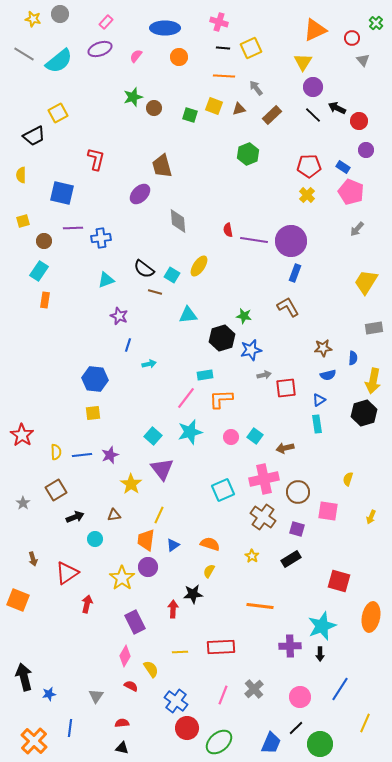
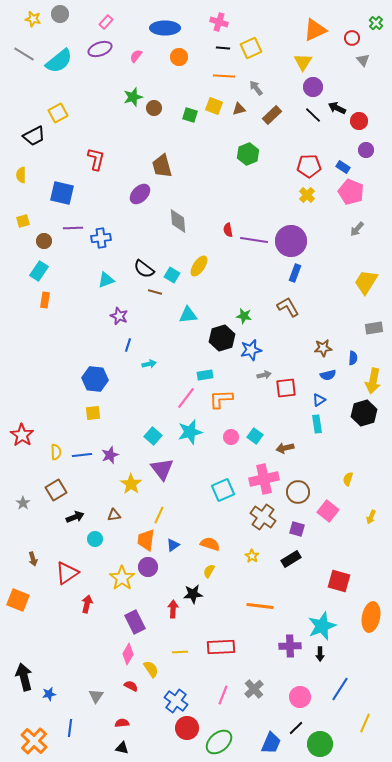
pink square at (328, 511): rotated 30 degrees clockwise
pink diamond at (125, 656): moved 3 px right, 2 px up
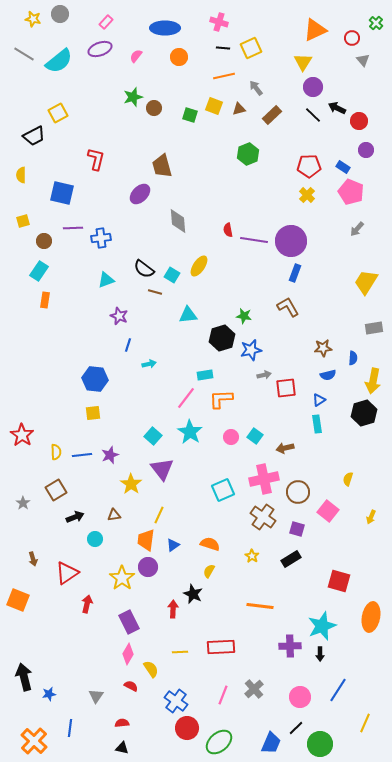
orange line at (224, 76): rotated 15 degrees counterclockwise
cyan star at (190, 432): rotated 25 degrees counterclockwise
black star at (193, 594): rotated 30 degrees clockwise
purple rectangle at (135, 622): moved 6 px left
blue line at (340, 689): moved 2 px left, 1 px down
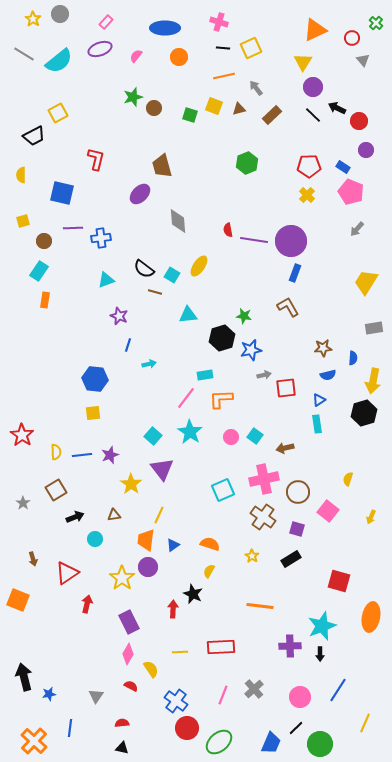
yellow star at (33, 19): rotated 21 degrees clockwise
green hexagon at (248, 154): moved 1 px left, 9 px down
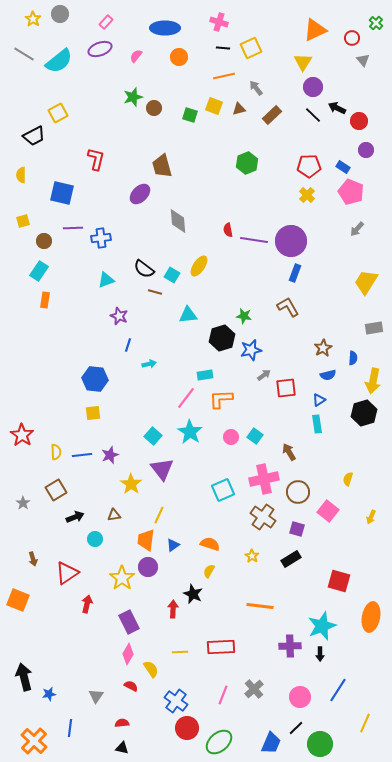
brown star at (323, 348): rotated 24 degrees counterclockwise
gray arrow at (264, 375): rotated 24 degrees counterclockwise
brown arrow at (285, 448): moved 4 px right, 4 px down; rotated 72 degrees clockwise
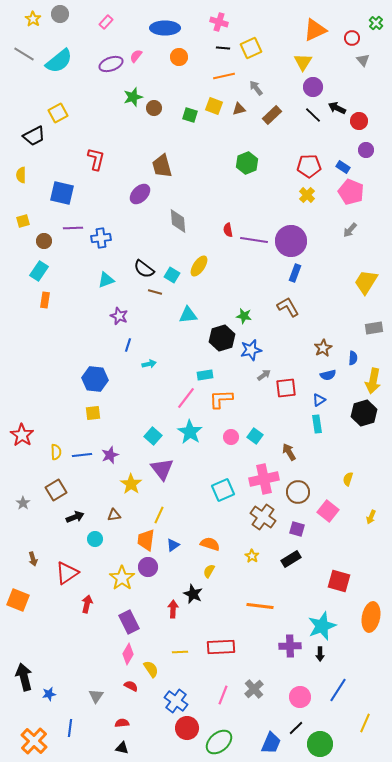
purple ellipse at (100, 49): moved 11 px right, 15 px down
gray arrow at (357, 229): moved 7 px left, 1 px down
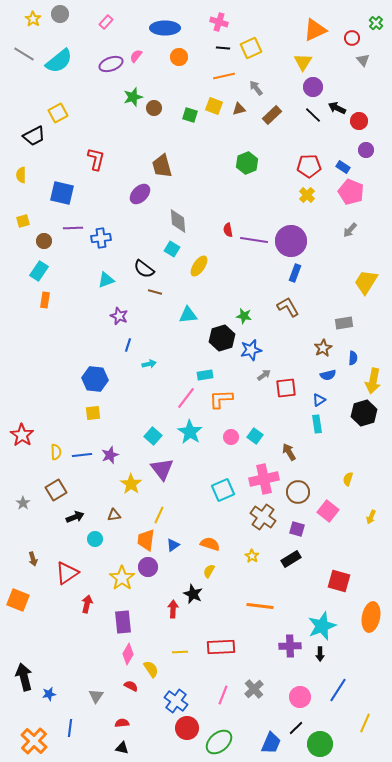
cyan square at (172, 275): moved 26 px up
gray rectangle at (374, 328): moved 30 px left, 5 px up
purple rectangle at (129, 622): moved 6 px left; rotated 20 degrees clockwise
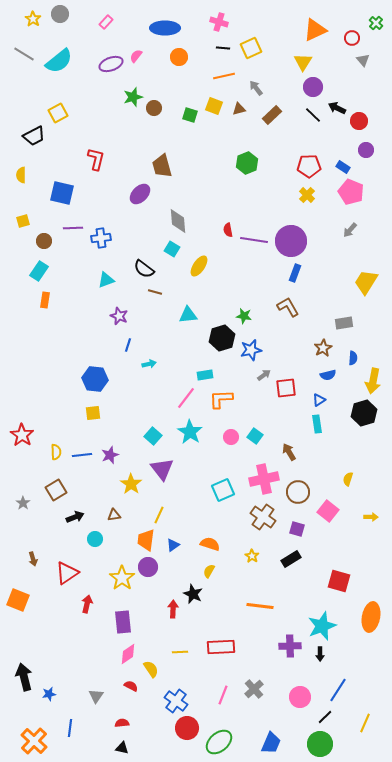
yellow arrow at (371, 517): rotated 112 degrees counterclockwise
pink diamond at (128, 654): rotated 25 degrees clockwise
black line at (296, 728): moved 29 px right, 11 px up
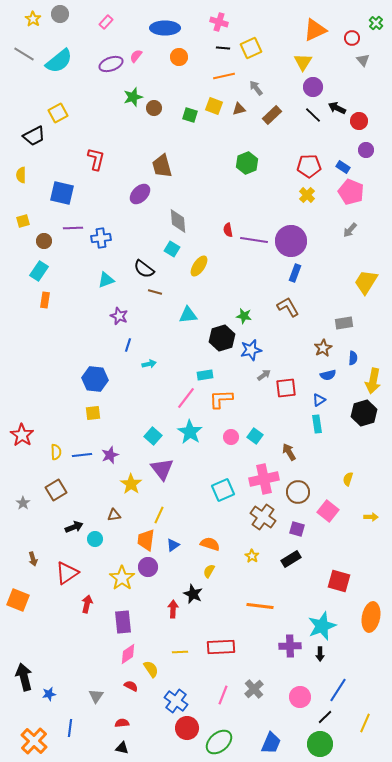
black arrow at (75, 517): moved 1 px left, 10 px down
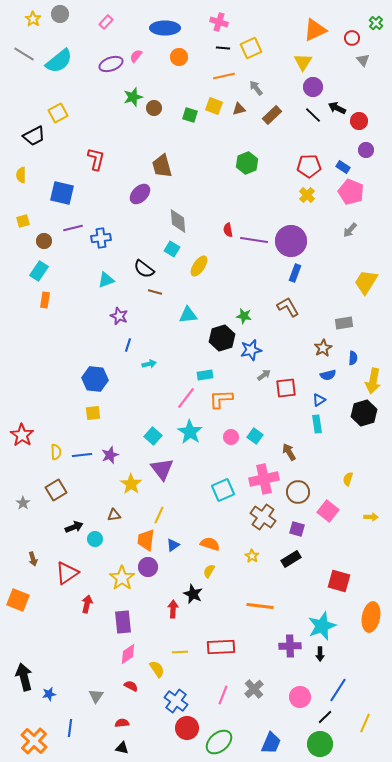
purple line at (73, 228): rotated 12 degrees counterclockwise
yellow semicircle at (151, 669): moved 6 px right
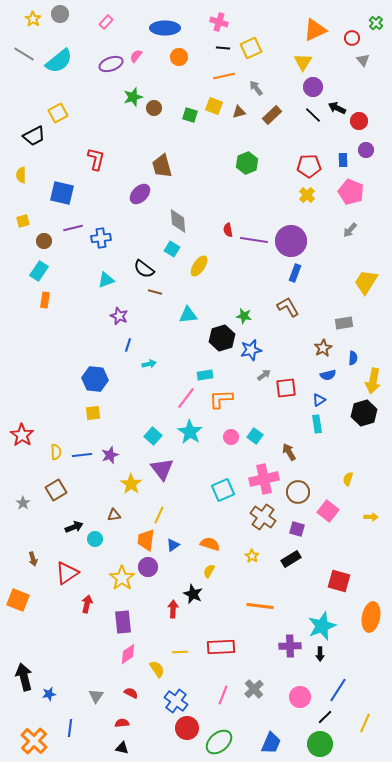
brown triangle at (239, 109): moved 3 px down
blue rectangle at (343, 167): moved 7 px up; rotated 56 degrees clockwise
red semicircle at (131, 686): moved 7 px down
